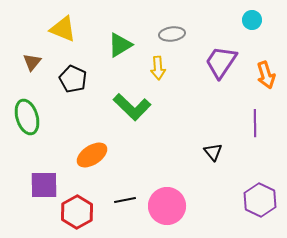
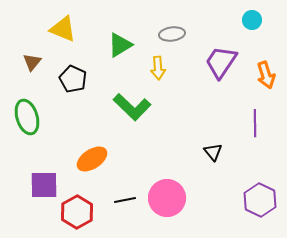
orange ellipse: moved 4 px down
pink circle: moved 8 px up
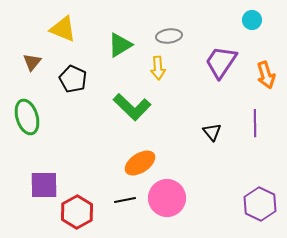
gray ellipse: moved 3 px left, 2 px down
black triangle: moved 1 px left, 20 px up
orange ellipse: moved 48 px right, 4 px down
purple hexagon: moved 4 px down
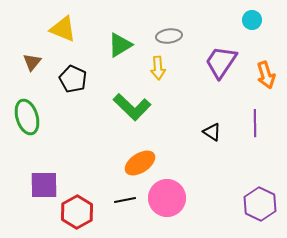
black triangle: rotated 18 degrees counterclockwise
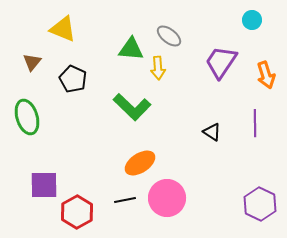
gray ellipse: rotated 45 degrees clockwise
green triangle: moved 11 px right, 4 px down; rotated 36 degrees clockwise
